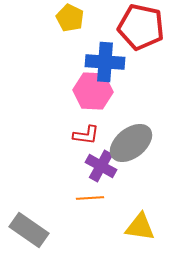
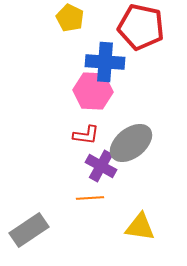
gray rectangle: rotated 69 degrees counterclockwise
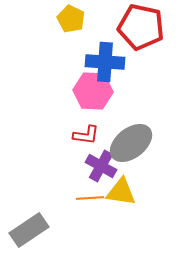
yellow pentagon: moved 1 px right, 1 px down
yellow triangle: moved 19 px left, 35 px up
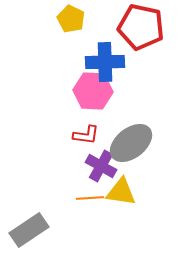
blue cross: rotated 6 degrees counterclockwise
